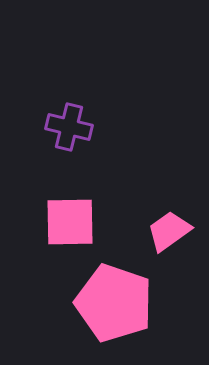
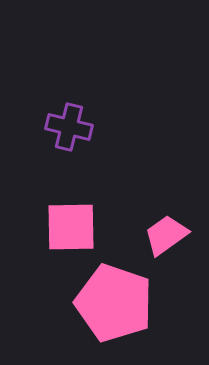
pink square: moved 1 px right, 5 px down
pink trapezoid: moved 3 px left, 4 px down
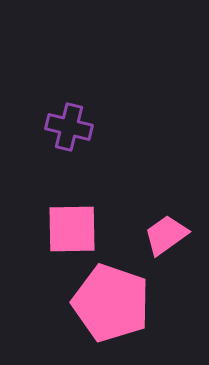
pink square: moved 1 px right, 2 px down
pink pentagon: moved 3 px left
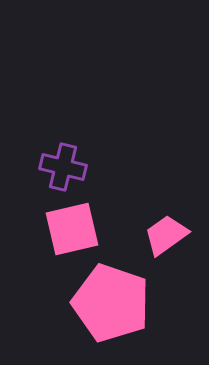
purple cross: moved 6 px left, 40 px down
pink square: rotated 12 degrees counterclockwise
